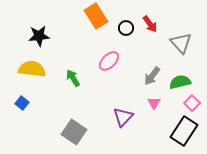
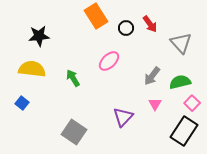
pink triangle: moved 1 px right, 1 px down
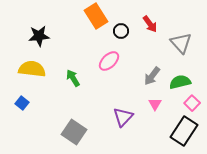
black circle: moved 5 px left, 3 px down
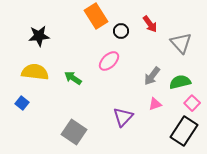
yellow semicircle: moved 3 px right, 3 px down
green arrow: rotated 24 degrees counterclockwise
pink triangle: rotated 40 degrees clockwise
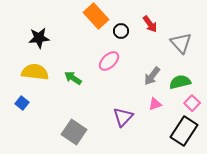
orange rectangle: rotated 10 degrees counterclockwise
black star: moved 2 px down
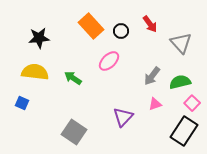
orange rectangle: moved 5 px left, 10 px down
blue square: rotated 16 degrees counterclockwise
